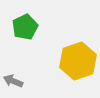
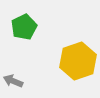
green pentagon: moved 1 px left
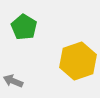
green pentagon: rotated 15 degrees counterclockwise
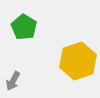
gray arrow: rotated 84 degrees counterclockwise
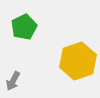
green pentagon: rotated 15 degrees clockwise
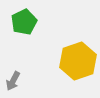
green pentagon: moved 5 px up
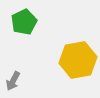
yellow hexagon: moved 1 px up; rotated 9 degrees clockwise
